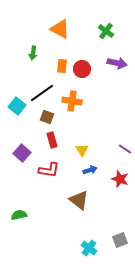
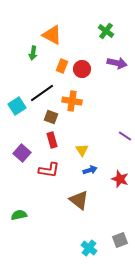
orange triangle: moved 8 px left, 6 px down
orange rectangle: rotated 16 degrees clockwise
cyan square: rotated 18 degrees clockwise
brown square: moved 4 px right
purple line: moved 13 px up
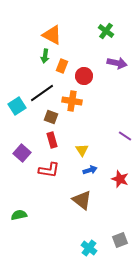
green arrow: moved 12 px right, 3 px down
red circle: moved 2 px right, 7 px down
brown triangle: moved 3 px right
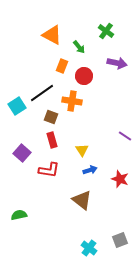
green arrow: moved 34 px right, 9 px up; rotated 48 degrees counterclockwise
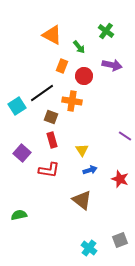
purple arrow: moved 5 px left, 2 px down
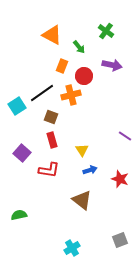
orange cross: moved 1 px left, 6 px up; rotated 24 degrees counterclockwise
cyan cross: moved 17 px left; rotated 21 degrees clockwise
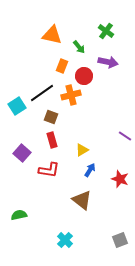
orange triangle: rotated 15 degrees counterclockwise
purple arrow: moved 4 px left, 3 px up
yellow triangle: rotated 32 degrees clockwise
blue arrow: rotated 40 degrees counterclockwise
cyan cross: moved 7 px left, 8 px up; rotated 14 degrees counterclockwise
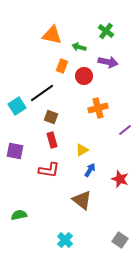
green arrow: rotated 144 degrees clockwise
orange cross: moved 27 px right, 13 px down
purple line: moved 6 px up; rotated 72 degrees counterclockwise
purple square: moved 7 px left, 2 px up; rotated 30 degrees counterclockwise
gray square: rotated 35 degrees counterclockwise
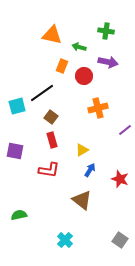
green cross: rotated 28 degrees counterclockwise
cyan square: rotated 18 degrees clockwise
brown square: rotated 16 degrees clockwise
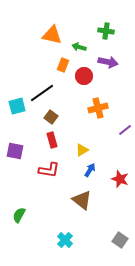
orange rectangle: moved 1 px right, 1 px up
green semicircle: rotated 49 degrees counterclockwise
